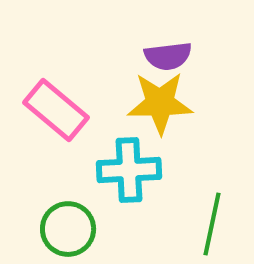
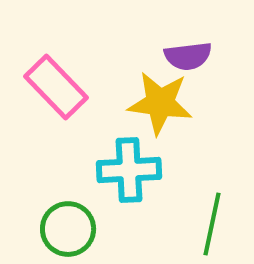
purple semicircle: moved 20 px right
yellow star: rotated 8 degrees clockwise
pink rectangle: moved 23 px up; rotated 6 degrees clockwise
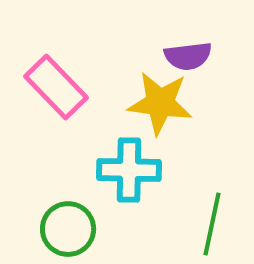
cyan cross: rotated 4 degrees clockwise
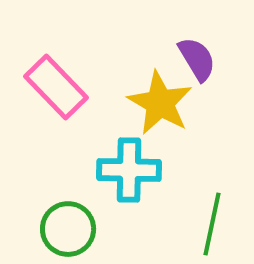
purple semicircle: moved 9 px right, 3 px down; rotated 114 degrees counterclockwise
yellow star: rotated 22 degrees clockwise
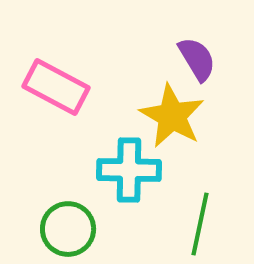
pink rectangle: rotated 18 degrees counterclockwise
yellow star: moved 12 px right, 13 px down
green line: moved 12 px left
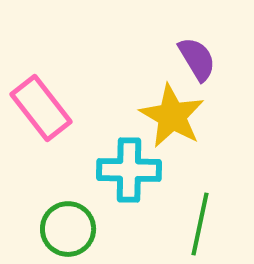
pink rectangle: moved 15 px left, 21 px down; rotated 24 degrees clockwise
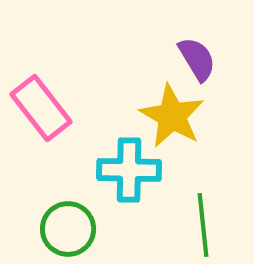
green line: moved 3 px right, 1 px down; rotated 18 degrees counterclockwise
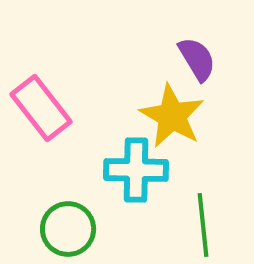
cyan cross: moved 7 px right
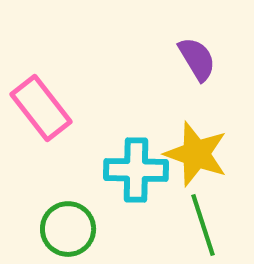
yellow star: moved 24 px right, 38 px down; rotated 10 degrees counterclockwise
green line: rotated 12 degrees counterclockwise
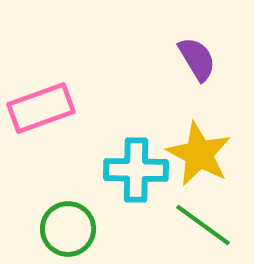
pink rectangle: rotated 72 degrees counterclockwise
yellow star: moved 3 px right; rotated 8 degrees clockwise
green line: rotated 36 degrees counterclockwise
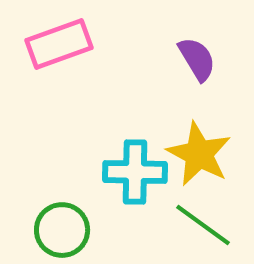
pink rectangle: moved 18 px right, 64 px up
cyan cross: moved 1 px left, 2 px down
green circle: moved 6 px left, 1 px down
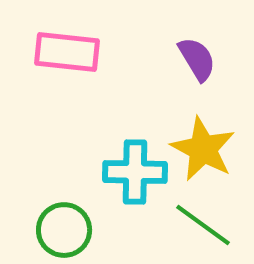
pink rectangle: moved 8 px right, 8 px down; rotated 26 degrees clockwise
yellow star: moved 4 px right, 5 px up
green circle: moved 2 px right
